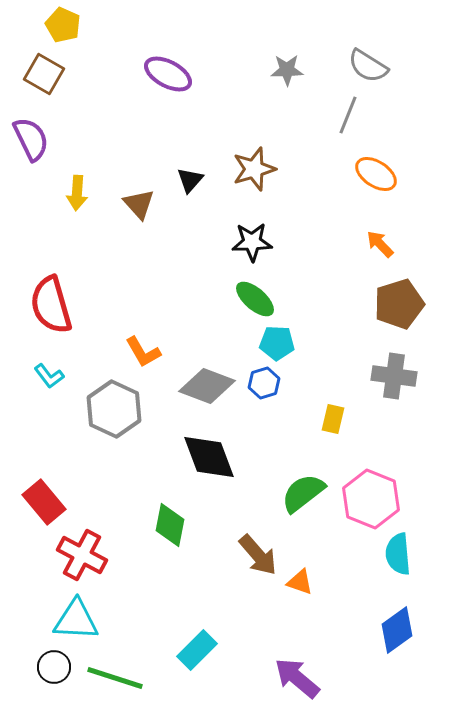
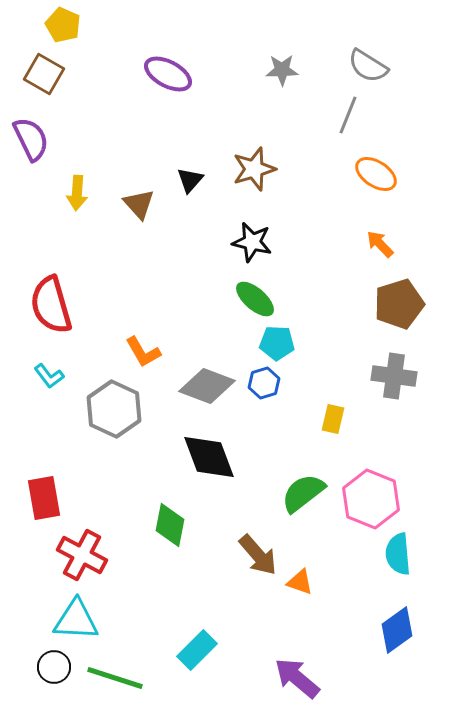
gray star: moved 5 px left
black star: rotated 15 degrees clockwise
red rectangle: moved 4 px up; rotated 30 degrees clockwise
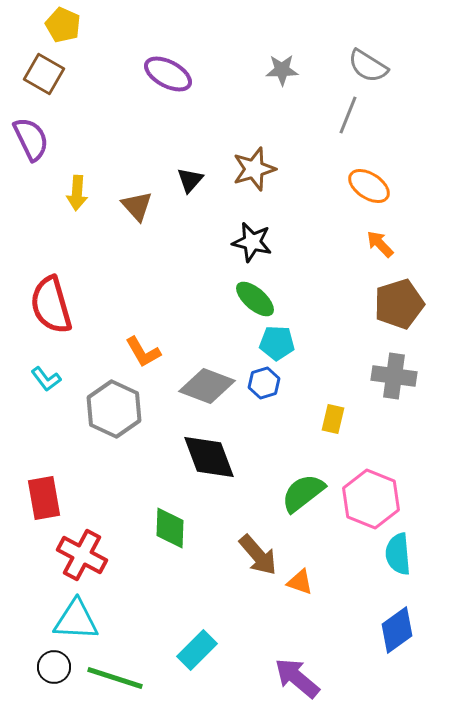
orange ellipse: moved 7 px left, 12 px down
brown triangle: moved 2 px left, 2 px down
cyan L-shape: moved 3 px left, 3 px down
green diamond: moved 3 px down; rotated 9 degrees counterclockwise
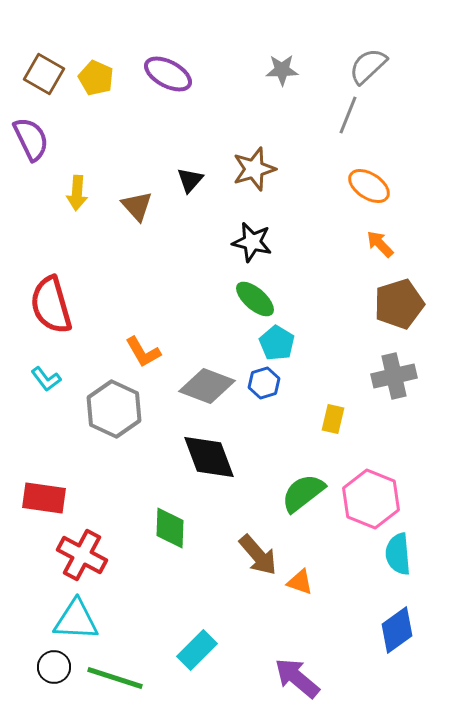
yellow pentagon: moved 33 px right, 53 px down
gray semicircle: rotated 105 degrees clockwise
cyan pentagon: rotated 28 degrees clockwise
gray cross: rotated 21 degrees counterclockwise
red rectangle: rotated 72 degrees counterclockwise
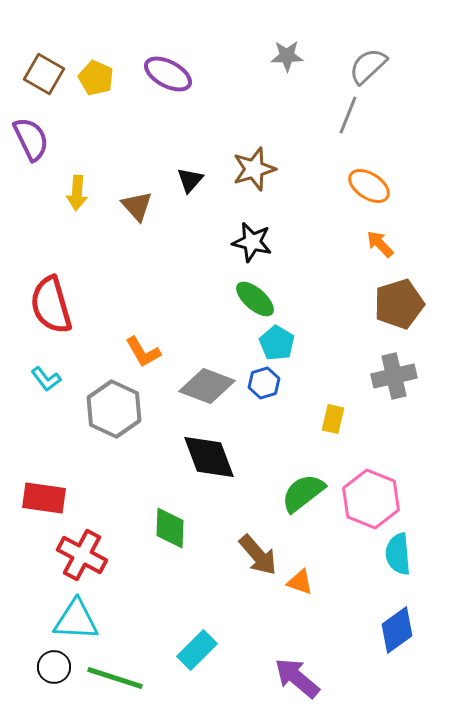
gray star: moved 5 px right, 14 px up
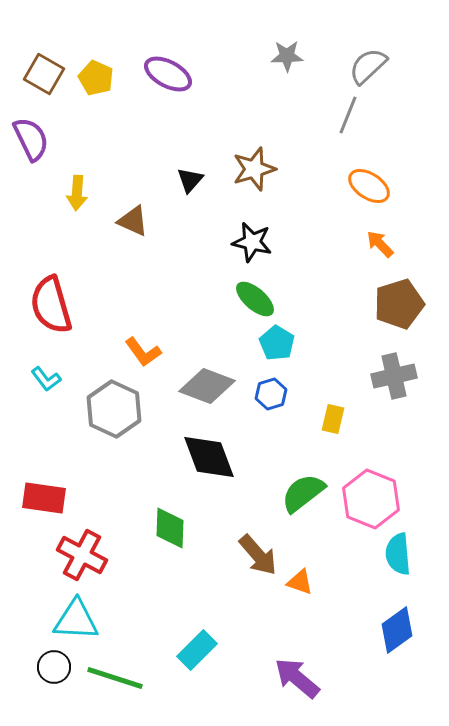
brown triangle: moved 4 px left, 15 px down; rotated 24 degrees counterclockwise
orange L-shape: rotated 6 degrees counterclockwise
blue hexagon: moved 7 px right, 11 px down
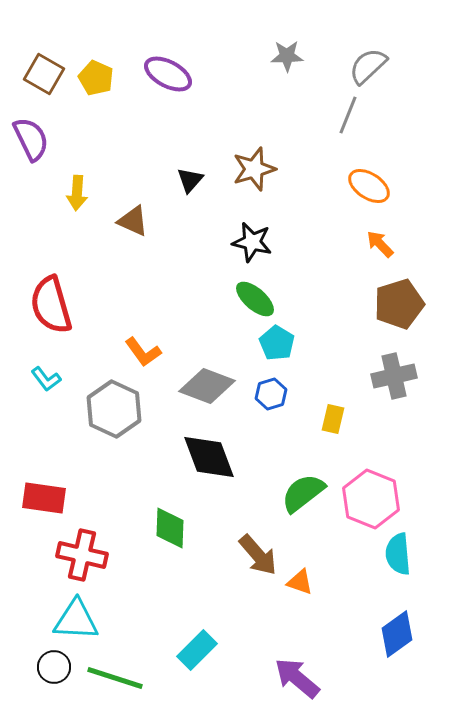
red cross: rotated 15 degrees counterclockwise
blue diamond: moved 4 px down
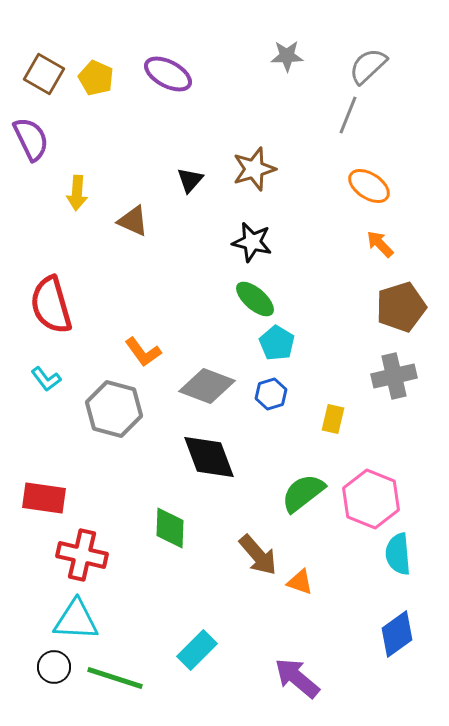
brown pentagon: moved 2 px right, 3 px down
gray hexagon: rotated 10 degrees counterclockwise
